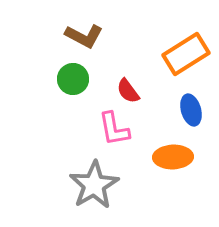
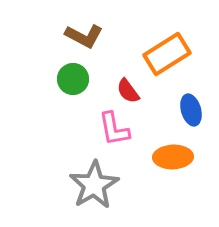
orange rectangle: moved 19 px left
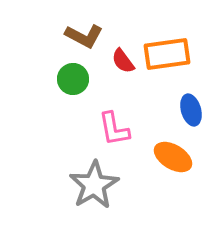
orange rectangle: rotated 24 degrees clockwise
red semicircle: moved 5 px left, 30 px up
orange ellipse: rotated 33 degrees clockwise
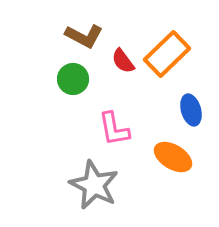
orange rectangle: rotated 36 degrees counterclockwise
gray star: rotated 15 degrees counterclockwise
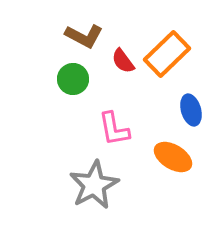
gray star: rotated 18 degrees clockwise
